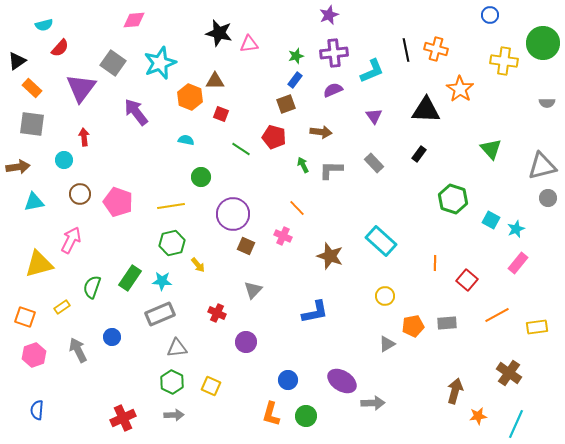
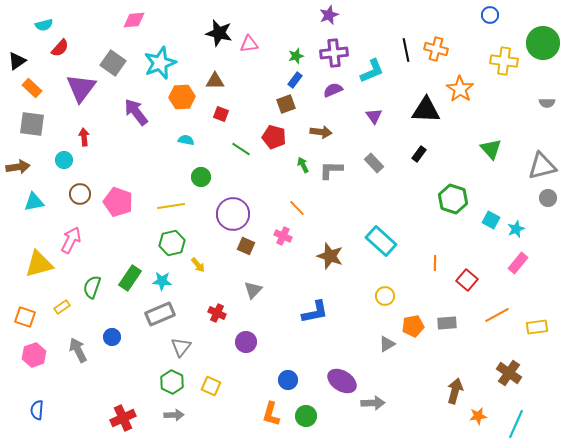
orange hexagon at (190, 97): moved 8 px left; rotated 25 degrees counterclockwise
gray triangle at (177, 348): moved 4 px right, 1 px up; rotated 45 degrees counterclockwise
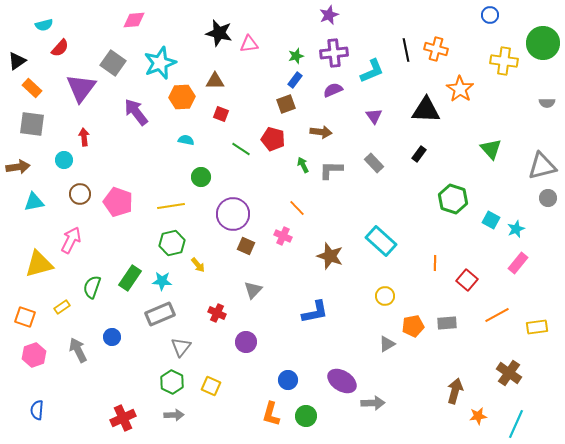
red pentagon at (274, 137): moved 1 px left, 2 px down
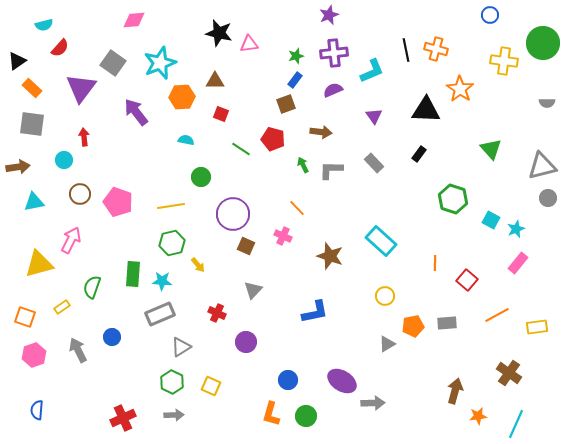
green rectangle at (130, 278): moved 3 px right, 4 px up; rotated 30 degrees counterclockwise
gray triangle at (181, 347): rotated 20 degrees clockwise
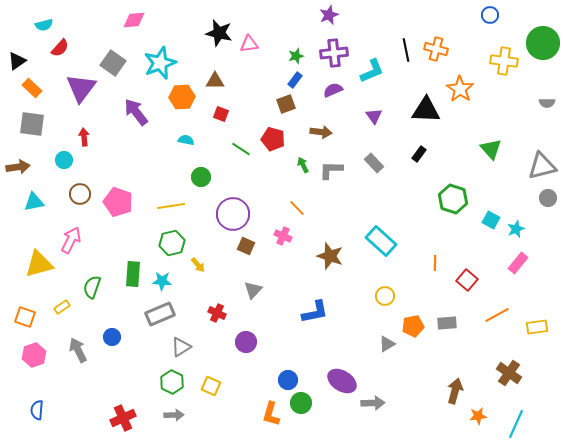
green circle at (306, 416): moved 5 px left, 13 px up
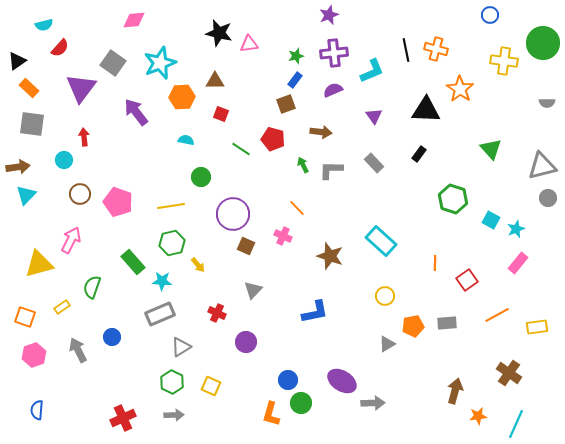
orange rectangle at (32, 88): moved 3 px left
cyan triangle at (34, 202): moved 8 px left, 7 px up; rotated 35 degrees counterclockwise
green rectangle at (133, 274): moved 12 px up; rotated 45 degrees counterclockwise
red square at (467, 280): rotated 15 degrees clockwise
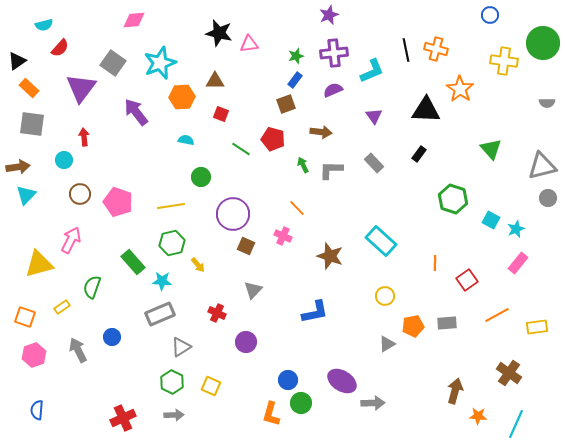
orange star at (478, 416): rotated 12 degrees clockwise
